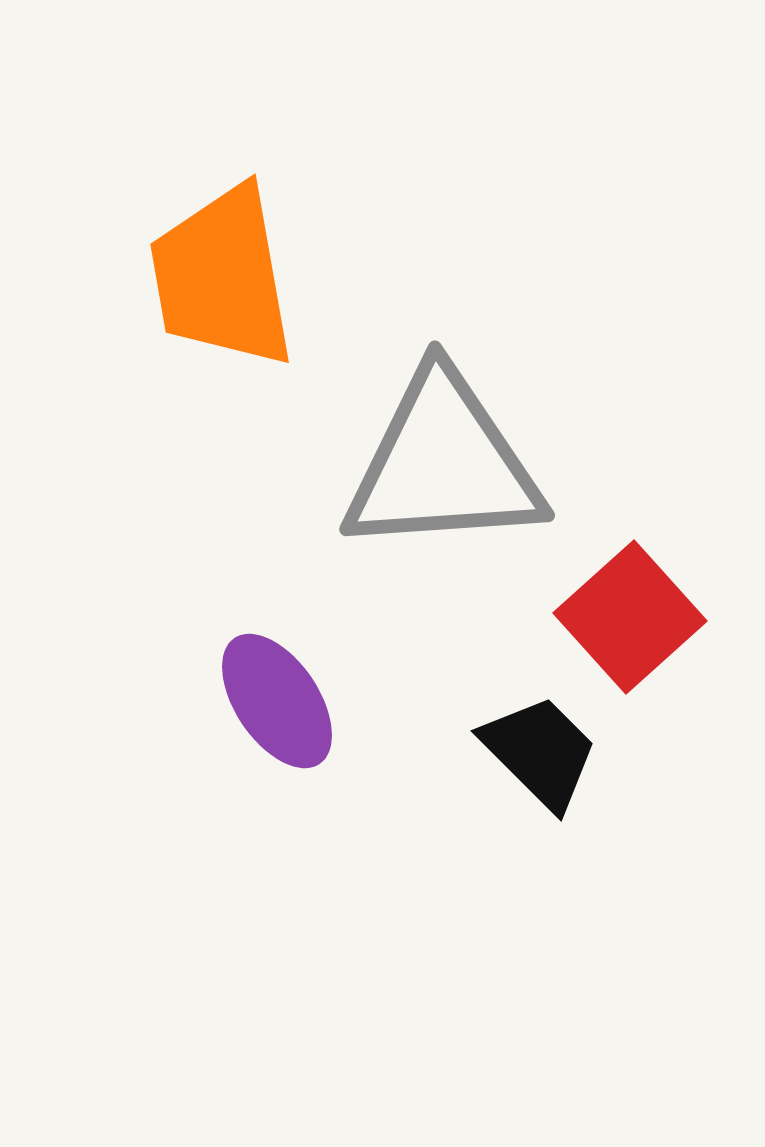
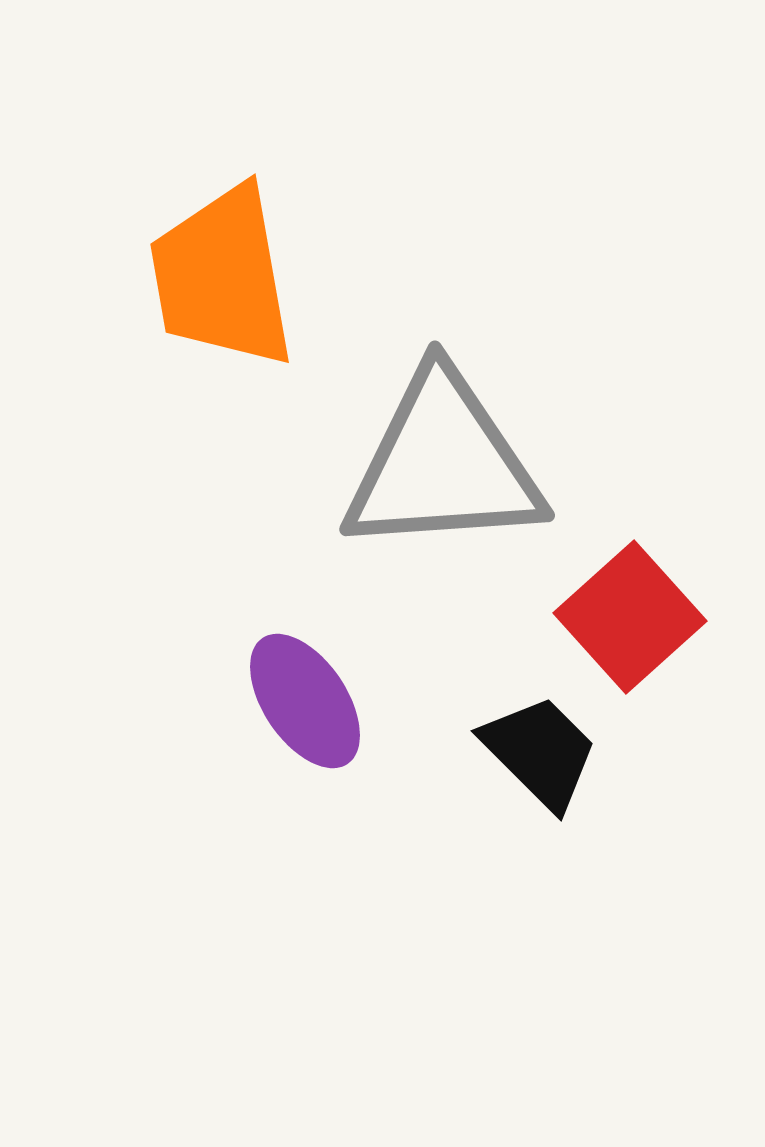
purple ellipse: moved 28 px right
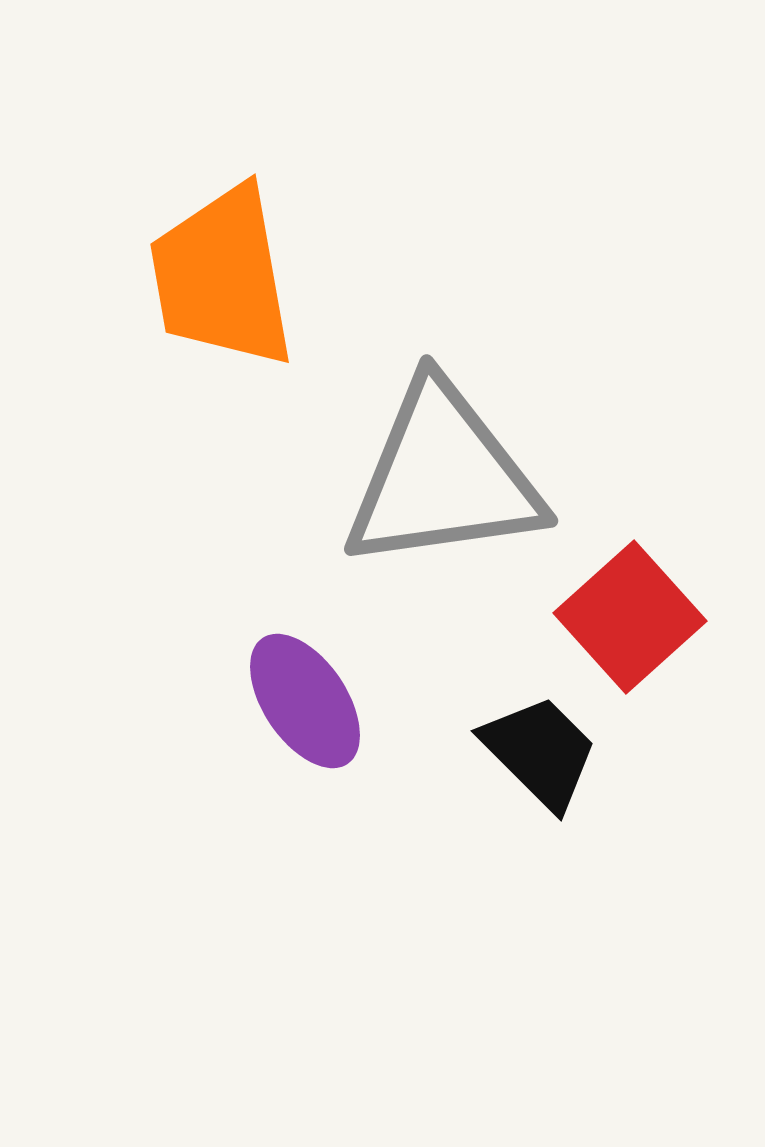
gray triangle: moved 13 px down; rotated 4 degrees counterclockwise
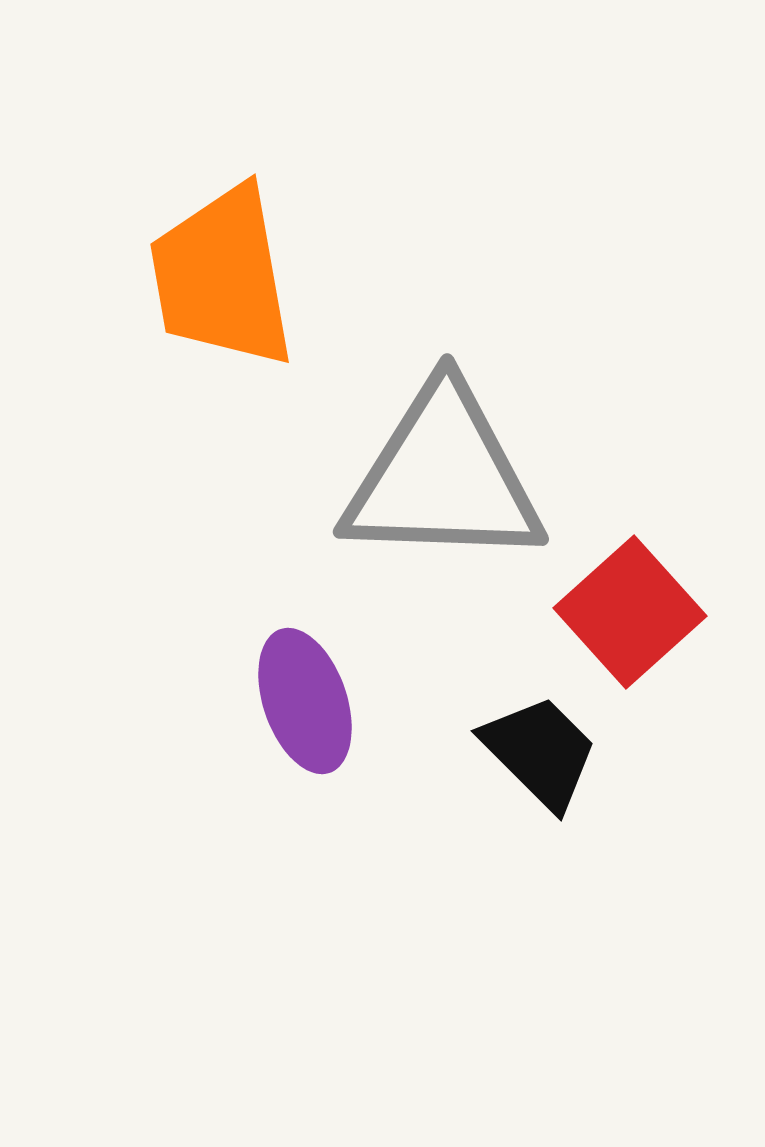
gray triangle: rotated 10 degrees clockwise
red square: moved 5 px up
purple ellipse: rotated 15 degrees clockwise
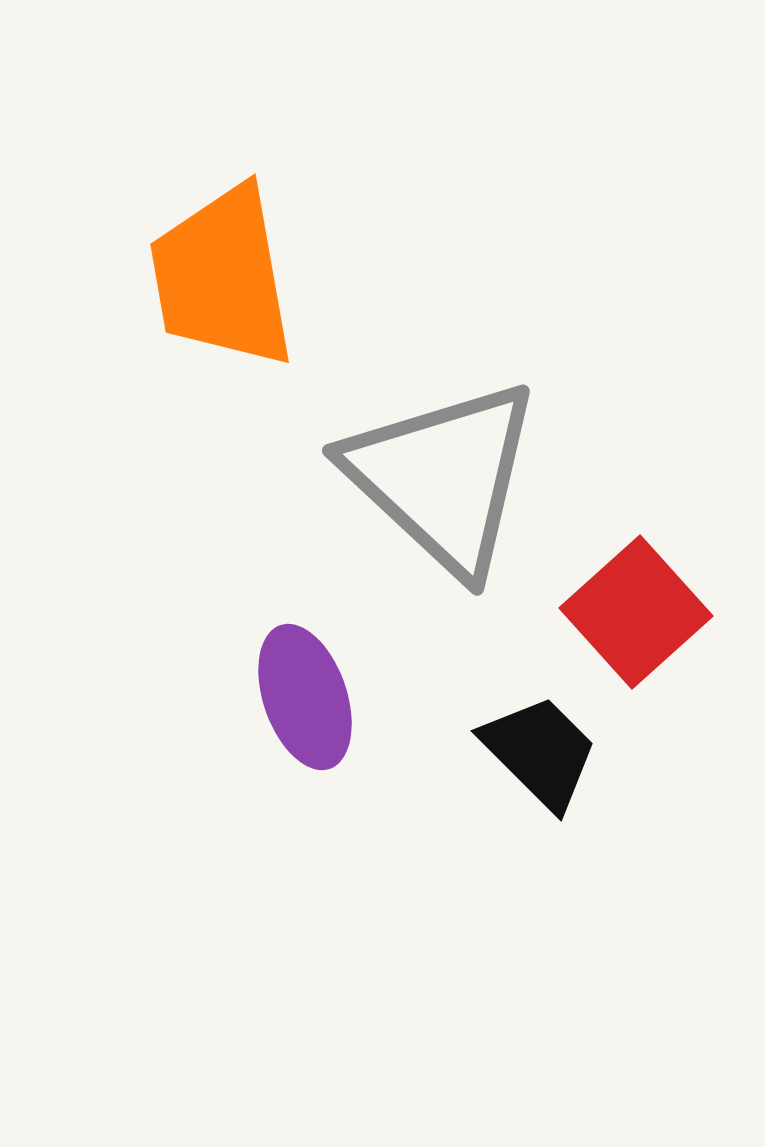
gray triangle: rotated 41 degrees clockwise
red square: moved 6 px right
purple ellipse: moved 4 px up
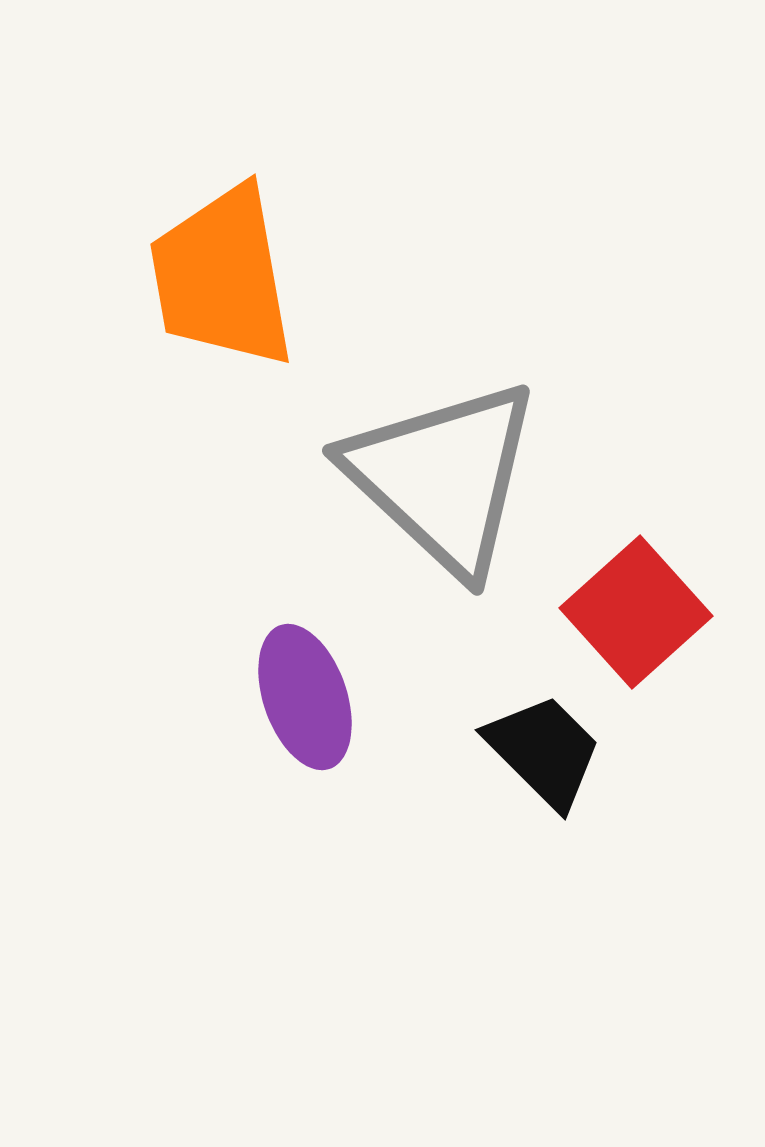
black trapezoid: moved 4 px right, 1 px up
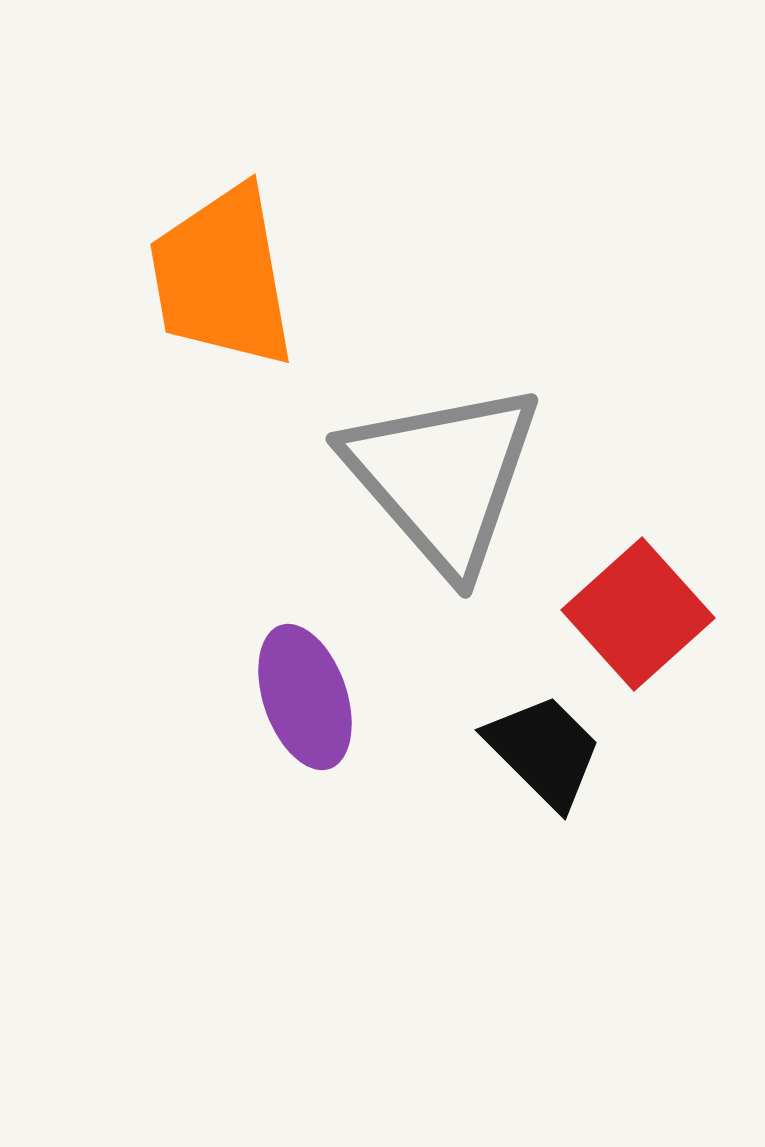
gray triangle: rotated 6 degrees clockwise
red square: moved 2 px right, 2 px down
